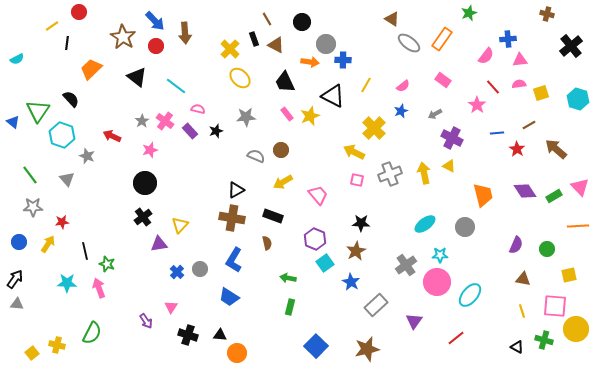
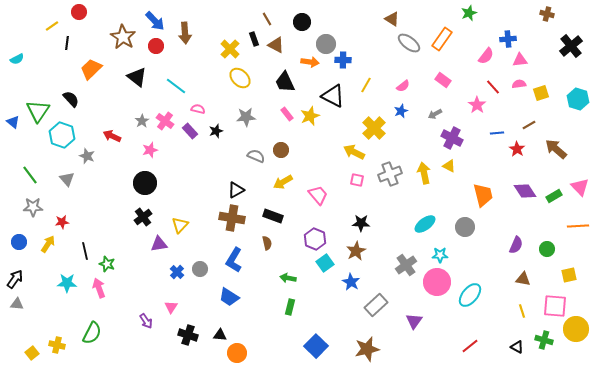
red line at (456, 338): moved 14 px right, 8 px down
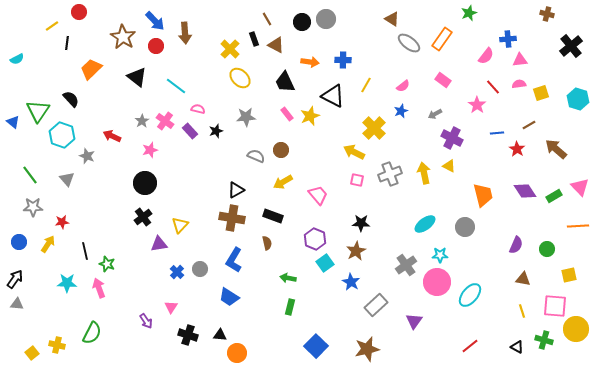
gray circle at (326, 44): moved 25 px up
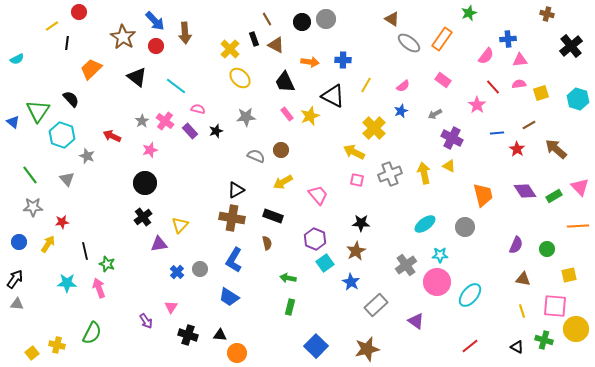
purple triangle at (414, 321): moved 2 px right; rotated 30 degrees counterclockwise
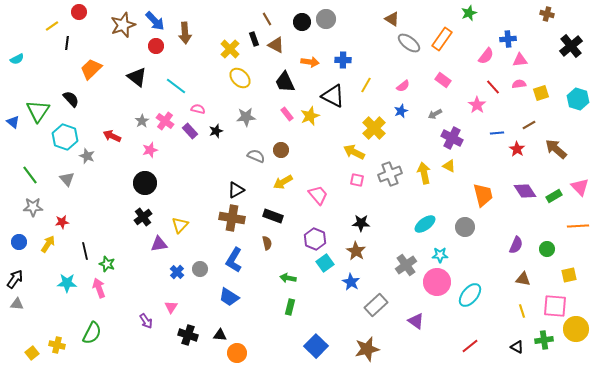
brown star at (123, 37): moved 12 px up; rotated 20 degrees clockwise
cyan hexagon at (62, 135): moved 3 px right, 2 px down
brown star at (356, 251): rotated 12 degrees counterclockwise
green cross at (544, 340): rotated 24 degrees counterclockwise
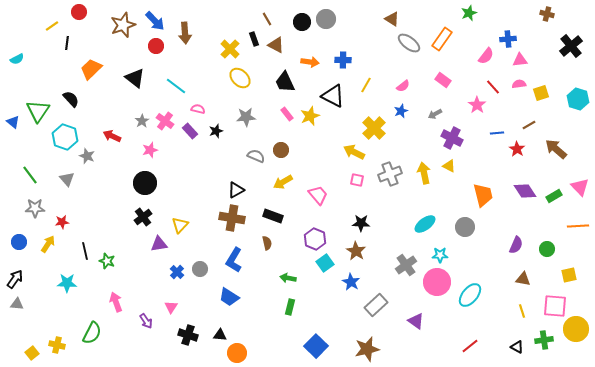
black triangle at (137, 77): moved 2 px left, 1 px down
gray star at (33, 207): moved 2 px right, 1 px down
green star at (107, 264): moved 3 px up
pink arrow at (99, 288): moved 17 px right, 14 px down
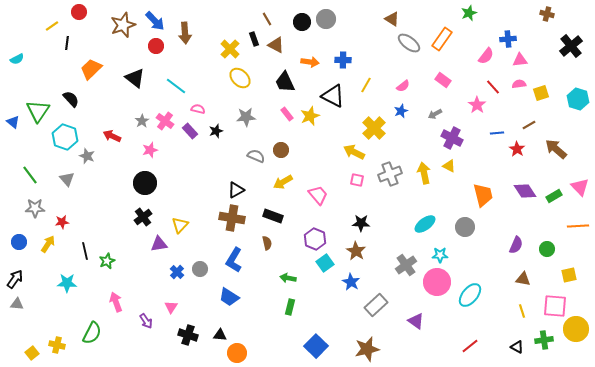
green star at (107, 261): rotated 28 degrees clockwise
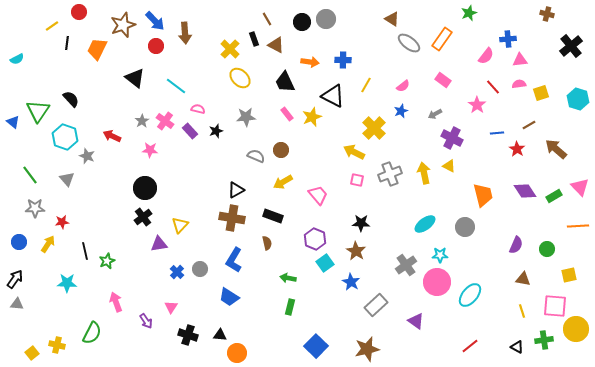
orange trapezoid at (91, 69): moved 6 px right, 20 px up; rotated 20 degrees counterclockwise
yellow star at (310, 116): moved 2 px right, 1 px down
pink star at (150, 150): rotated 21 degrees clockwise
black circle at (145, 183): moved 5 px down
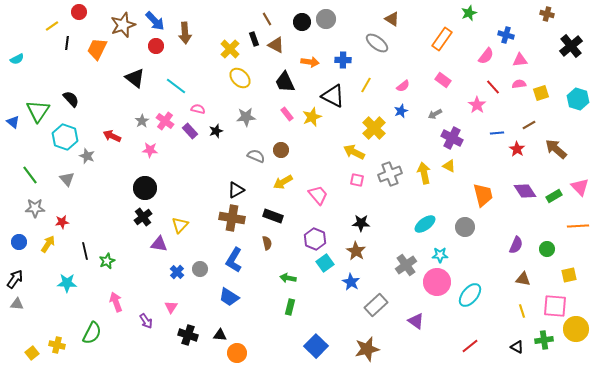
blue cross at (508, 39): moved 2 px left, 4 px up; rotated 21 degrees clockwise
gray ellipse at (409, 43): moved 32 px left
purple triangle at (159, 244): rotated 18 degrees clockwise
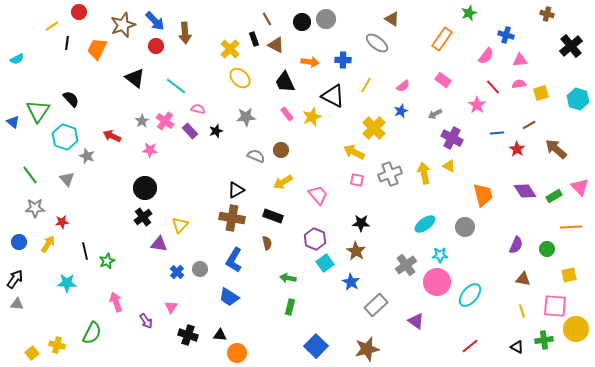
orange line at (578, 226): moved 7 px left, 1 px down
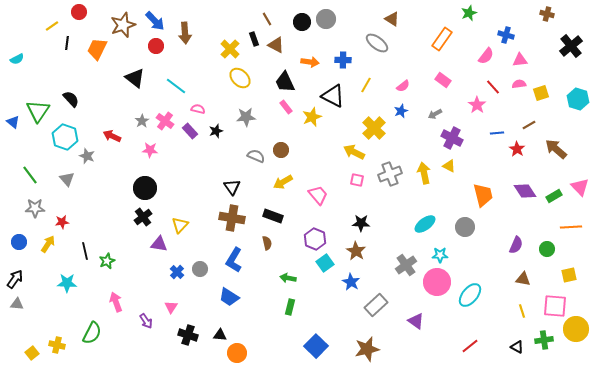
pink rectangle at (287, 114): moved 1 px left, 7 px up
black triangle at (236, 190): moved 4 px left, 3 px up; rotated 36 degrees counterclockwise
